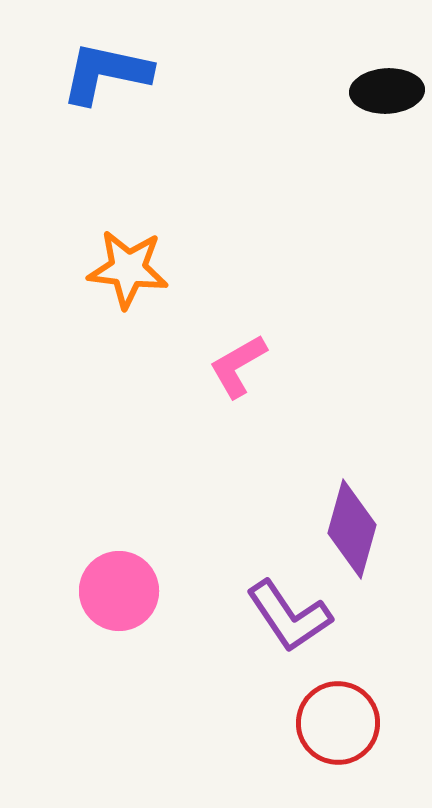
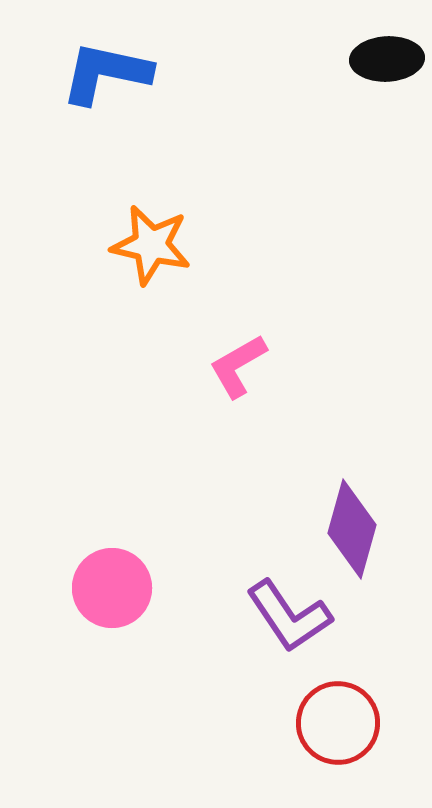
black ellipse: moved 32 px up
orange star: moved 23 px right, 24 px up; rotated 6 degrees clockwise
pink circle: moved 7 px left, 3 px up
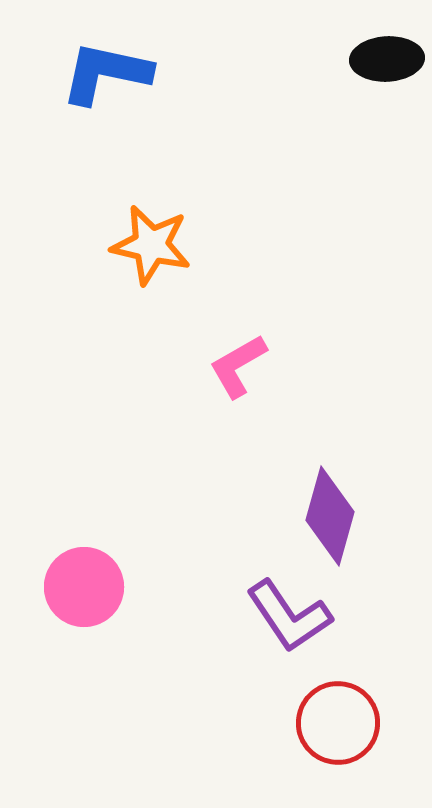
purple diamond: moved 22 px left, 13 px up
pink circle: moved 28 px left, 1 px up
